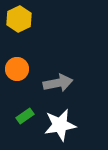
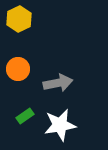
orange circle: moved 1 px right
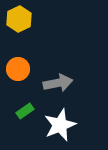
green rectangle: moved 5 px up
white star: rotated 12 degrees counterclockwise
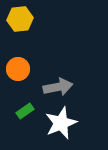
yellow hexagon: moved 1 px right; rotated 20 degrees clockwise
gray arrow: moved 4 px down
white star: moved 1 px right, 2 px up
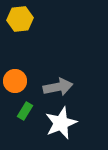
orange circle: moved 3 px left, 12 px down
green rectangle: rotated 24 degrees counterclockwise
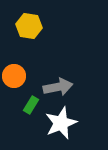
yellow hexagon: moved 9 px right, 7 px down; rotated 15 degrees clockwise
orange circle: moved 1 px left, 5 px up
green rectangle: moved 6 px right, 6 px up
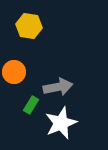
orange circle: moved 4 px up
